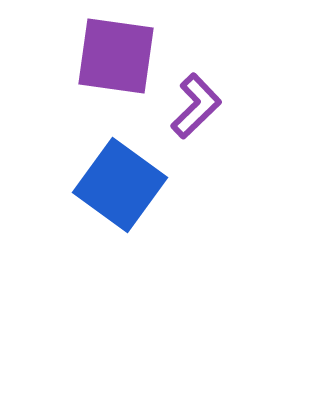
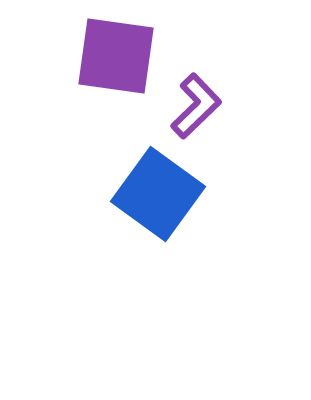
blue square: moved 38 px right, 9 px down
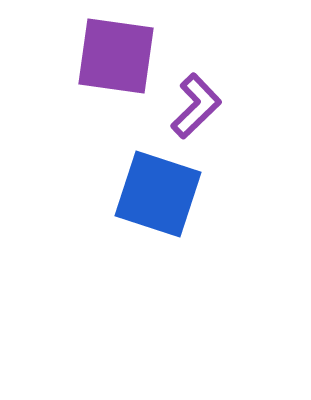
blue square: rotated 18 degrees counterclockwise
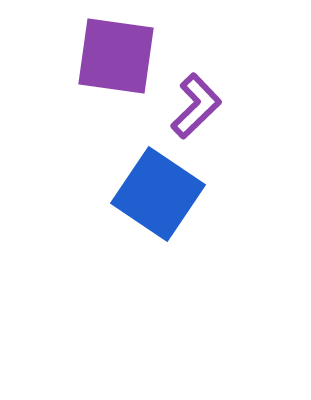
blue square: rotated 16 degrees clockwise
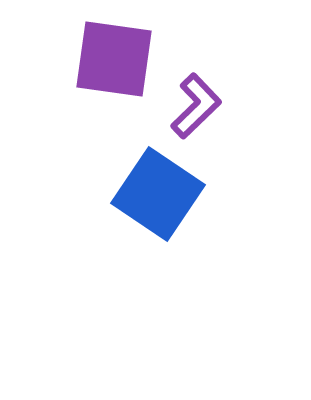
purple square: moved 2 px left, 3 px down
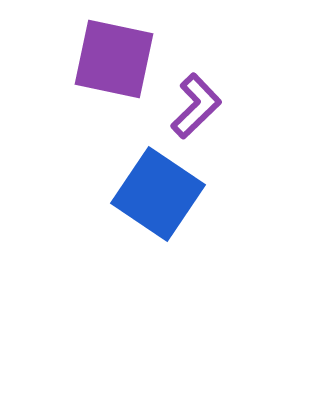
purple square: rotated 4 degrees clockwise
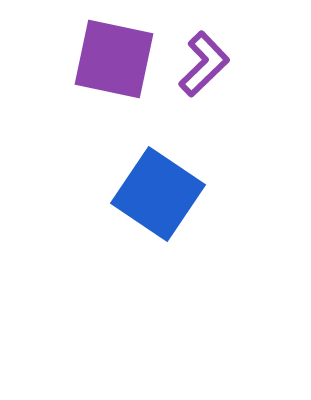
purple L-shape: moved 8 px right, 42 px up
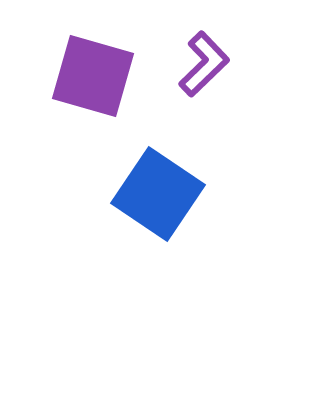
purple square: moved 21 px left, 17 px down; rotated 4 degrees clockwise
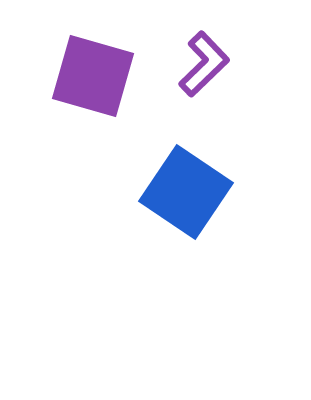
blue square: moved 28 px right, 2 px up
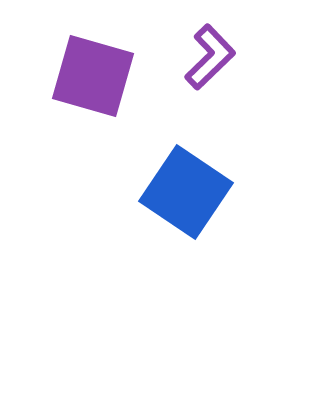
purple L-shape: moved 6 px right, 7 px up
